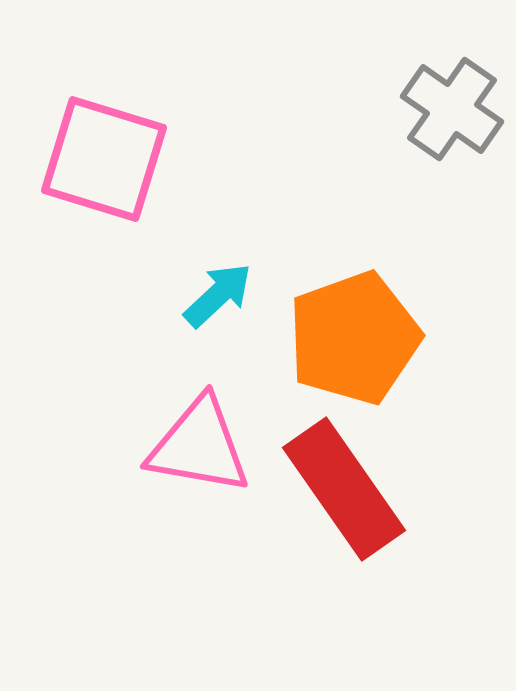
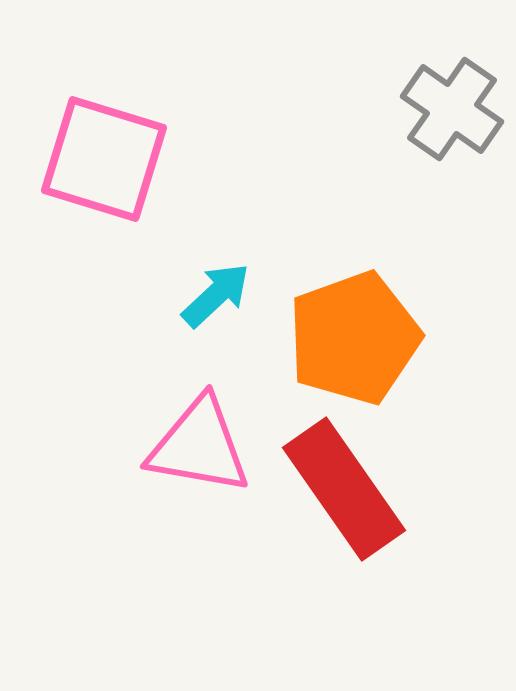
cyan arrow: moved 2 px left
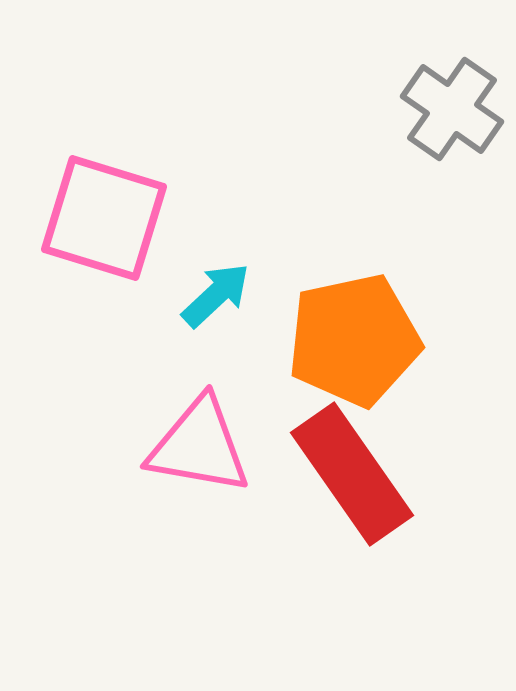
pink square: moved 59 px down
orange pentagon: moved 2 px down; rotated 8 degrees clockwise
red rectangle: moved 8 px right, 15 px up
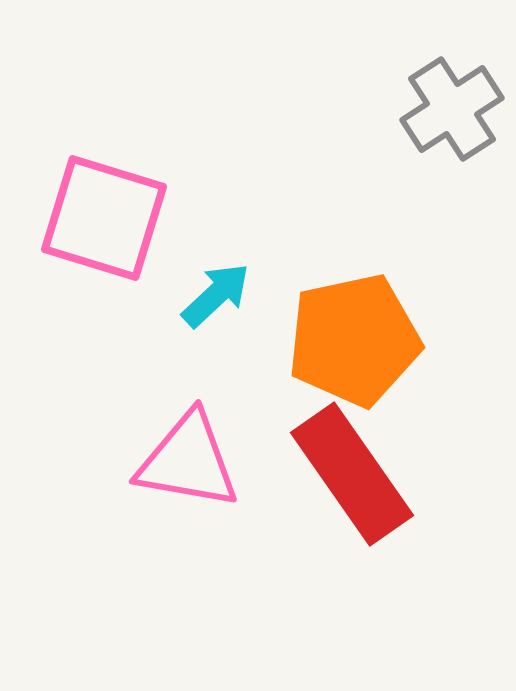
gray cross: rotated 22 degrees clockwise
pink triangle: moved 11 px left, 15 px down
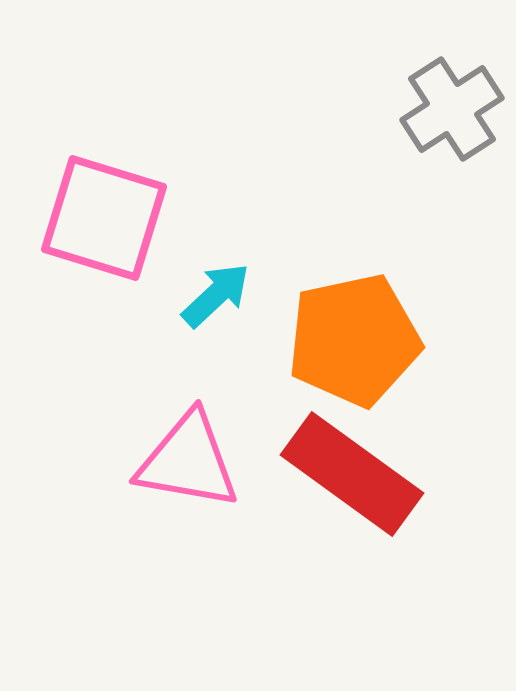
red rectangle: rotated 19 degrees counterclockwise
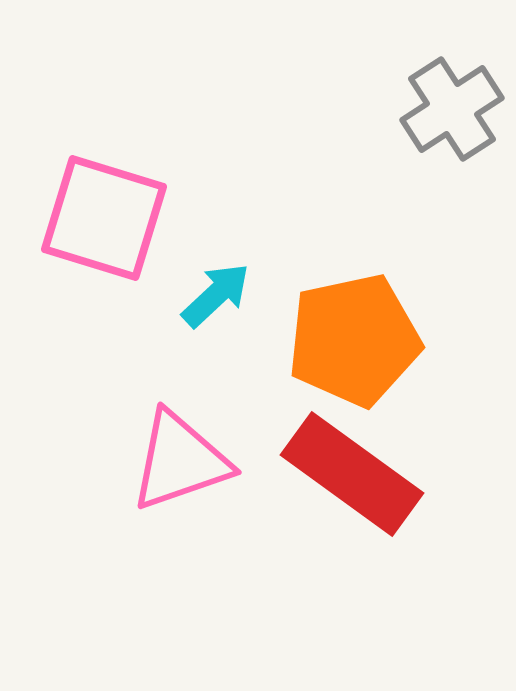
pink triangle: moved 8 px left; rotated 29 degrees counterclockwise
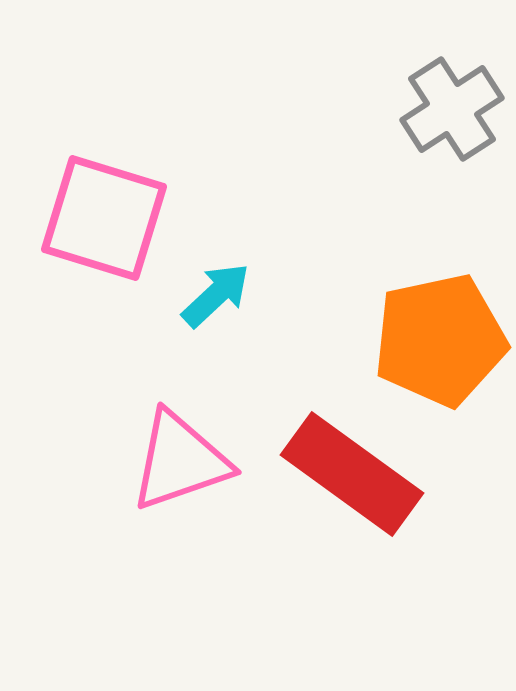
orange pentagon: moved 86 px right
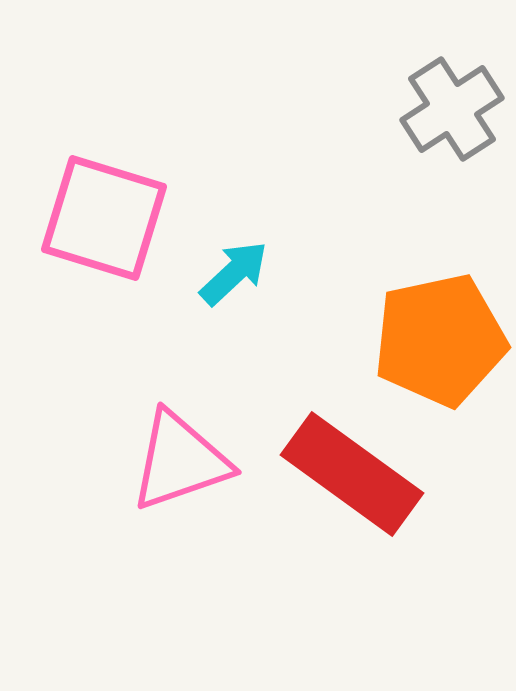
cyan arrow: moved 18 px right, 22 px up
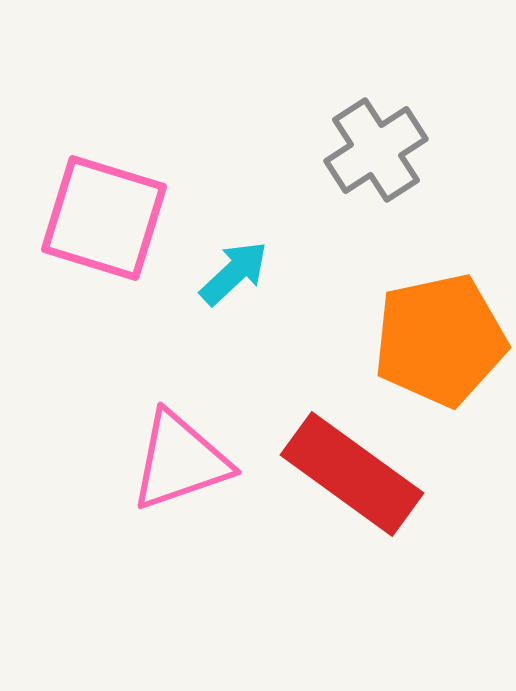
gray cross: moved 76 px left, 41 px down
